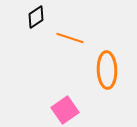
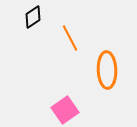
black diamond: moved 3 px left
orange line: rotated 44 degrees clockwise
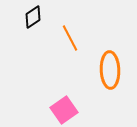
orange ellipse: moved 3 px right
pink square: moved 1 px left
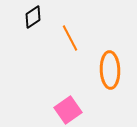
pink square: moved 4 px right
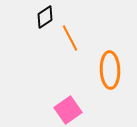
black diamond: moved 12 px right
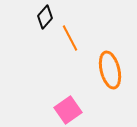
black diamond: rotated 15 degrees counterclockwise
orange ellipse: rotated 12 degrees counterclockwise
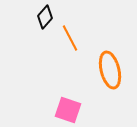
pink square: rotated 36 degrees counterclockwise
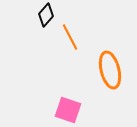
black diamond: moved 1 px right, 2 px up
orange line: moved 1 px up
